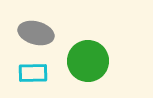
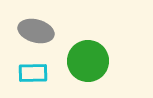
gray ellipse: moved 2 px up
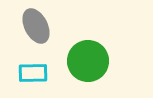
gray ellipse: moved 5 px up; rotated 48 degrees clockwise
